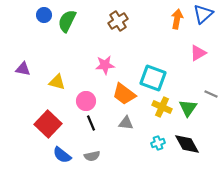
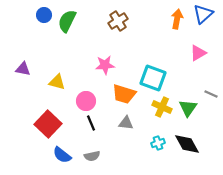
orange trapezoid: rotated 20 degrees counterclockwise
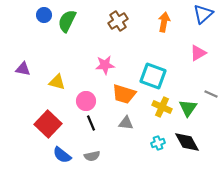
orange arrow: moved 13 px left, 3 px down
cyan square: moved 2 px up
black diamond: moved 2 px up
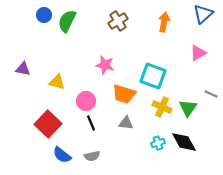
pink star: rotated 18 degrees clockwise
black diamond: moved 3 px left
